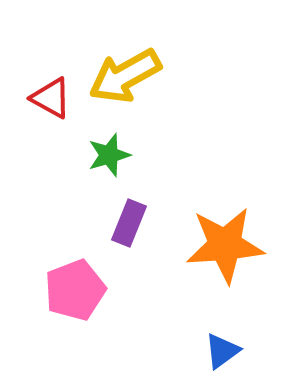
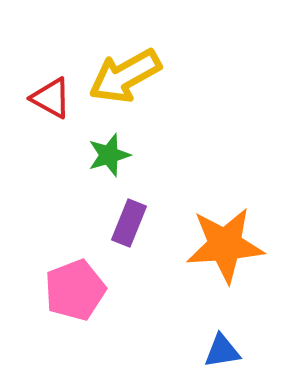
blue triangle: rotated 27 degrees clockwise
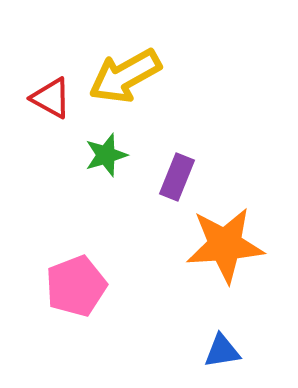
green star: moved 3 px left
purple rectangle: moved 48 px right, 46 px up
pink pentagon: moved 1 px right, 4 px up
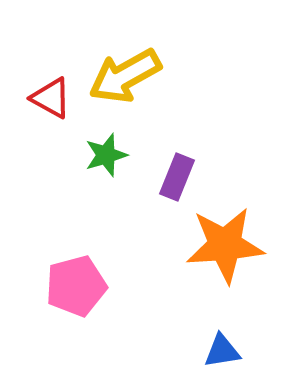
pink pentagon: rotated 6 degrees clockwise
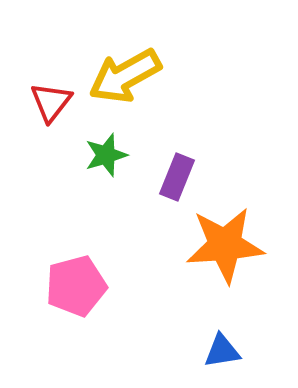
red triangle: moved 4 px down; rotated 39 degrees clockwise
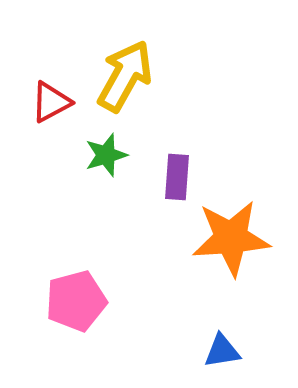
yellow arrow: rotated 148 degrees clockwise
red triangle: rotated 24 degrees clockwise
purple rectangle: rotated 18 degrees counterclockwise
orange star: moved 6 px right, 7 px up
pink pentagon: moved 15 px down
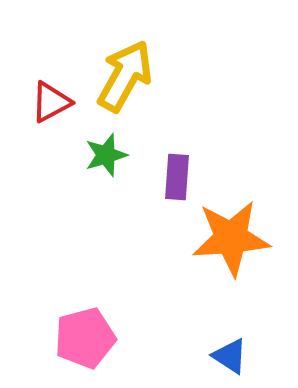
pink pentagon: moved 9 px right, 37 px down
blue triangle: moved 8 px right, 5 px down; rotated 42 degrees clockwise
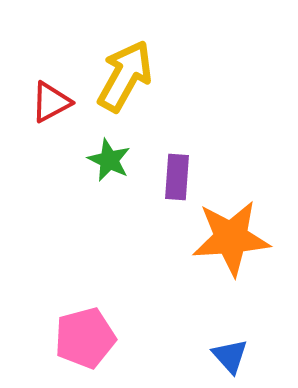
green star: moved 3 px right, 5 px down; rotated 30 degrees counterclockwise
blue triangle: rotated 15 degrees clockwise
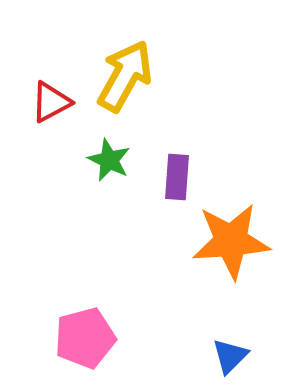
orange star: moved 3 px down
blue triangle: rotated 27 degrees clockwise
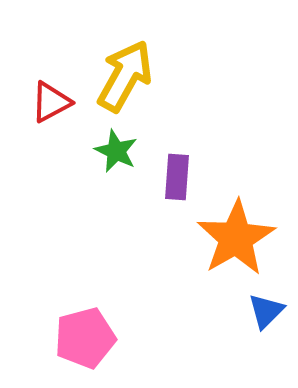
green star: moved 7 px right, 9 px up
orange star: moved 5 px right, 3 px up; rotated 26 degrees counterclockwise
blue triangle: moved 36 px right, 45 px up
